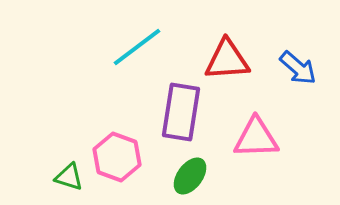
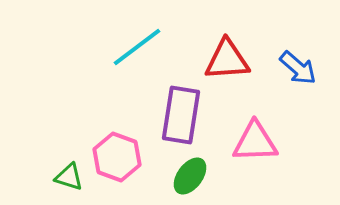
purple rectangle: moved 3 px down
pink triangle: moved 1 px left, 4 px down
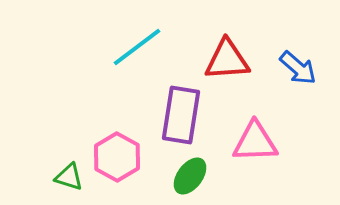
pink hexagon: rotated 9 degrees clockwise
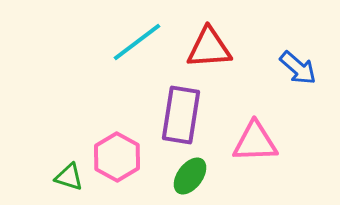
cyan line: moved 5 px up
red triangle: moved 18 px left, 12 px up
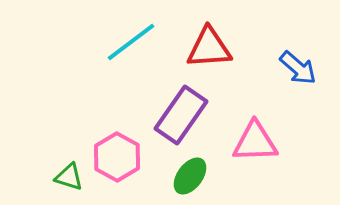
cyan line: moved 6 px left
purple rectangle: rotated 26 degrees clockwise
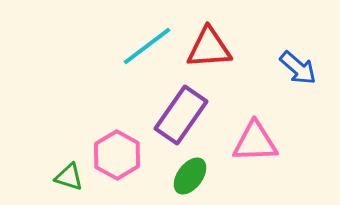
cyan line: moved 16 px right, 4 px down
pink hexagon: moved 2 px up
